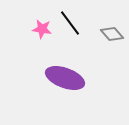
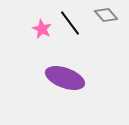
pink star: rotated 18 degrees clockwise
gray diamond: moved 6 px left, 19 px up
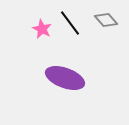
gray diamond: moved 5 px down
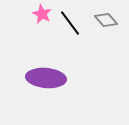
pink star: moved 15 px up
purple ellipse: moved 19 px left; rotated 15 degrees counterclockwise
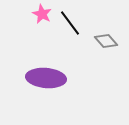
gray diamond: moved 21 px down
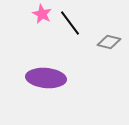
gray diamond: moved 3 px right, 1 px down; rotated 35 degrees counterclockwise
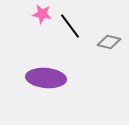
pink star: rotated 18 degrees counterclockwise
black line: moved 3 px down
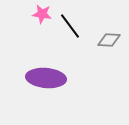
gray diamond: moved 2 px up; rotated 10 degrees counterclockwise
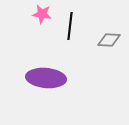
black line: rotated 44 degrees clockwise
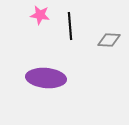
pink star: moved 2 px left, 1 px down
black line: rotated 12 degrees counterclockwise
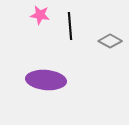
gray diamond: moved 1 px right, 1 px down; rotated 25 degrees clockwise
purple ellipse: moved 2 px down
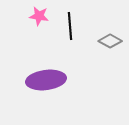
pink star: moved 1 px left, 1 px down
purple ellipse: rotated 12 degrees counterclockwise
